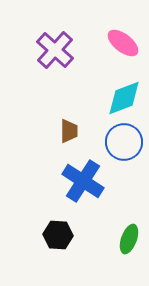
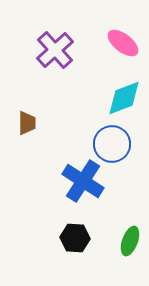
purple cross: rotated 6 degrees clockwise
brown trapezoid: moved 42 px left, 8 px up
blue circle: moved 12 px left, 2 px down
black hexagon: moved 17 px right, 3 px down
green ellipse: moved 1 px right, 2 px down
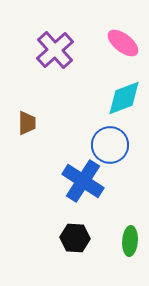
blue circle: moved 2 px left, 1 px down
green ellipse: rotated 16 degrees counterclockwise
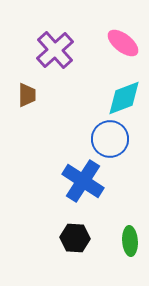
brown trapezoid: moved 28 px up
blue circle: moved 6 px up
green ellipse: rotated 8 degrees counterclockwise
